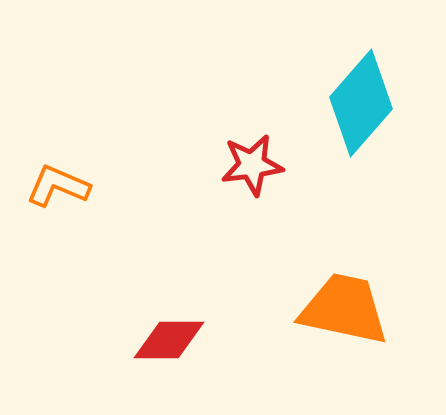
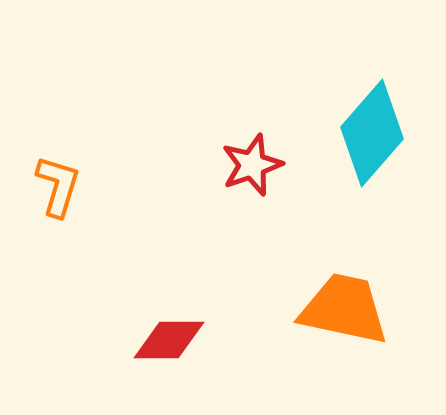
cyan diamond: moved 11 px right, 30 px down
red star: rotated 12 degrees counterclockwise
orange L-shape: rotated 84 degrees clockwise
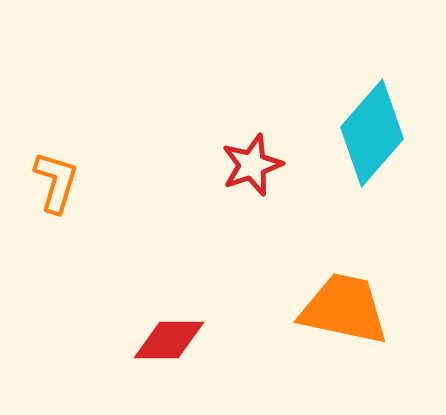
orange L-shape: moved 2 px left, 4 px up
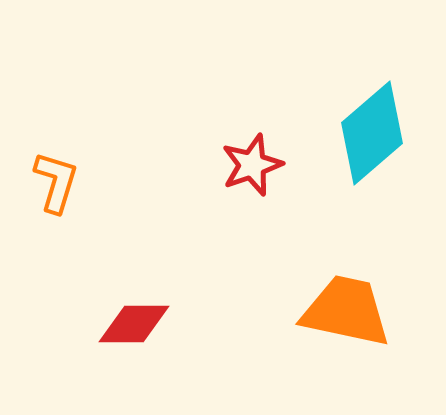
cyan diamond: rotated 8 degrees clockwise
orange trapezoid: moved 2 px right, 2 px down
red diamond: moved 35 px left, 16 px up
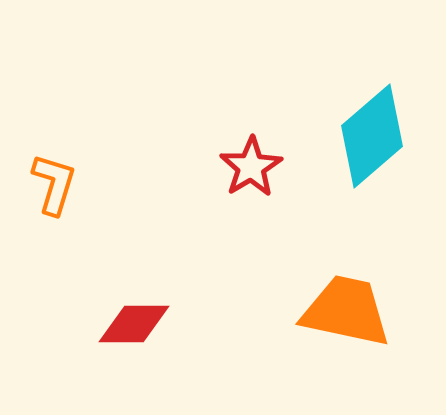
cyan diamond: moved 3 px down
red star: moved 1 px left, 2 px down; rotated 12 degrees counterclockwise
orange L-shape: moved 2 px left, 2 px down
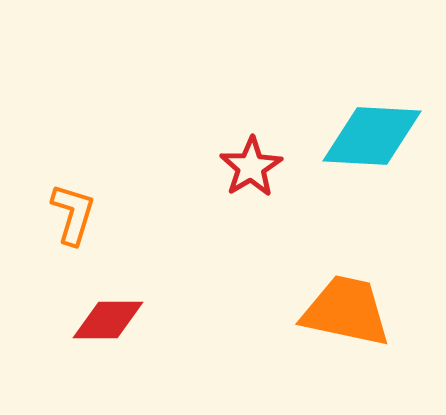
cyan diamond: rotated 44 degrees clockwise
orange L-shape: moved 19 px right, 30 px down
red diamond: moved 26 px left, 4 px up
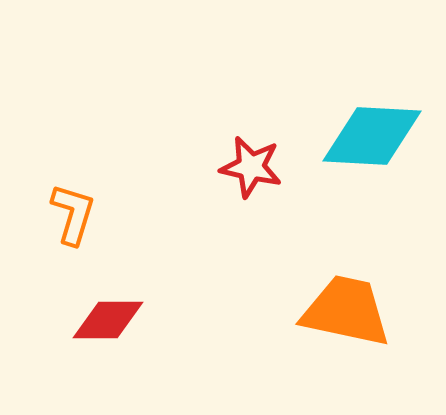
red star: rotated 28 degrees counterclockwise
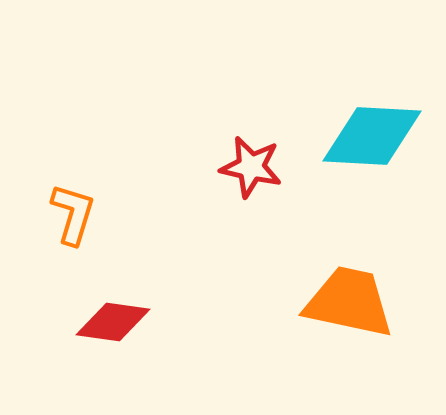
orange trapezoid: moved 3 px right, 9 px up
red diamond: moved 5 px right, 2 px down; rotated 8 degrees clockwise
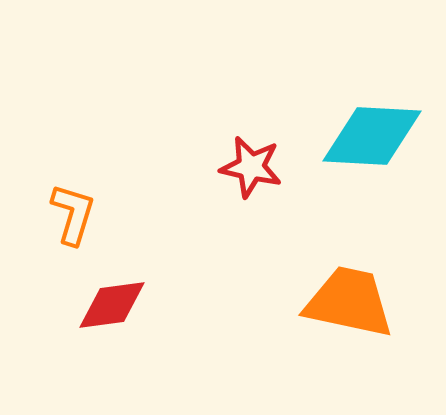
red diamond: moved 1 px left, 17 px up; rotated 16 degrees counterclockwise
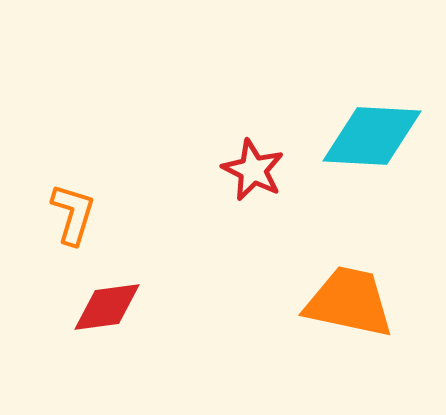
red star: moved 2 px right, 3 px down; rotated 14 degrees clockwise
red diamond: moved 5 px left, 2 px down
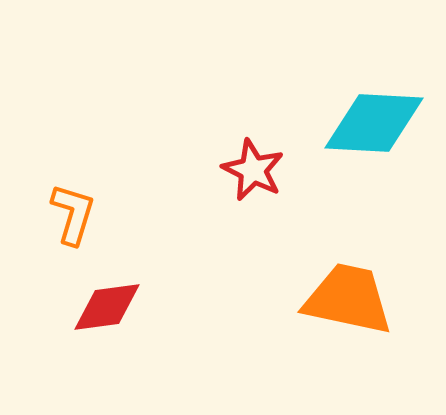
cyan diamond: moved 2 px right, 13 px up
orange trapezoid: moved 1 px left, 3 px up
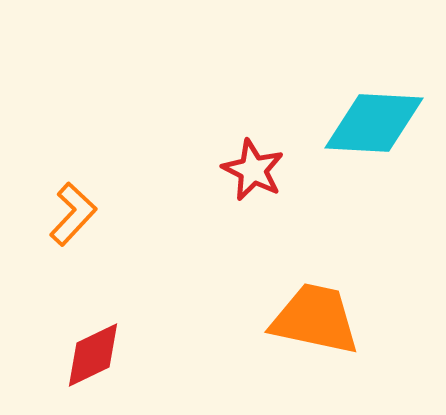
orange L-shape: rotated 26 degrees clockwise
orange trapezoid: moved 33 px left, 20 px down
red diamond: moved 14 px left, 48 px down; rotated 18 degrees counterclockwise
